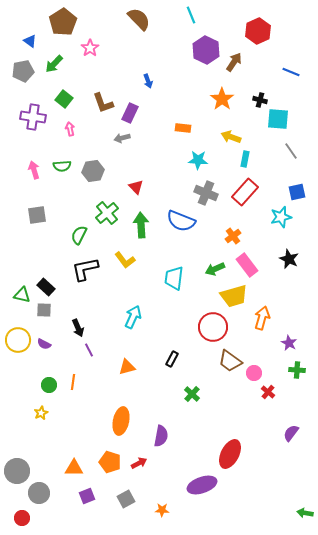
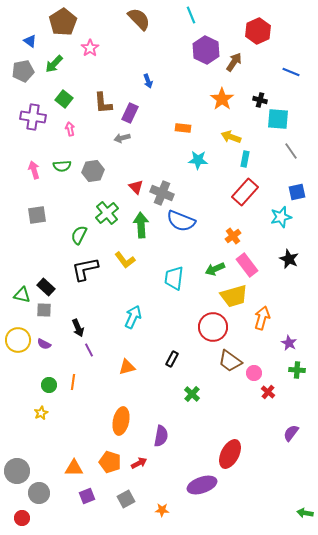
brown L-shape at (103, 103): rotated 15 degrees clockwise
gray cross at (206, 193): moved 44 px left
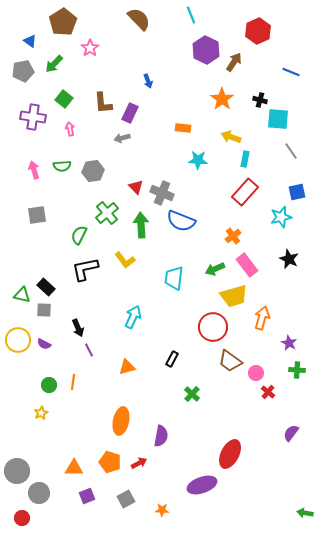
pink circle at (254, 373): moved 2 px right
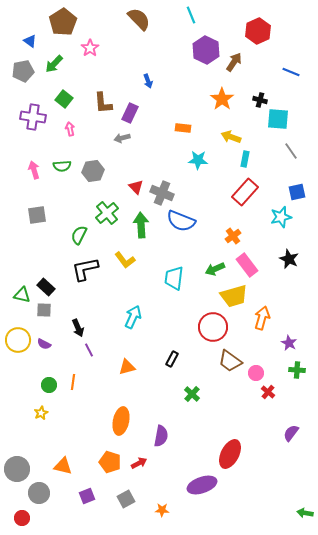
orange triangle at (74, 468): moved 11 px left, 2 px up; rotated 12 degrees clockwise
gray circle at (17, 471): moved 2 px up
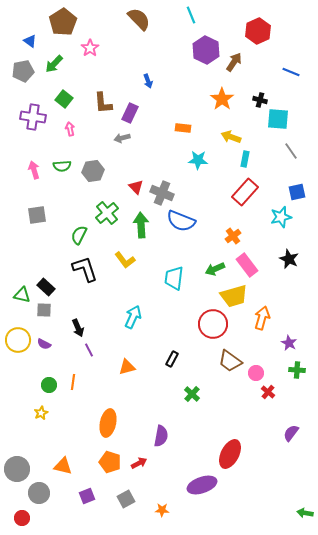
black L-shape at (85, 269): rotated 84 degrees clockwise
red circle at (213, 327): moved 3 px up
orange ellipse at (121, 421): moved 13 px left, 2 px down
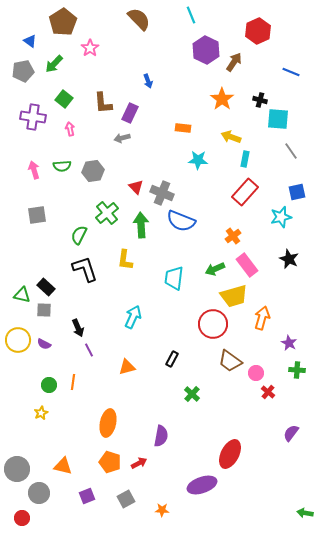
yellow L-shape at (125, 260): rotated 45 degrees clockwise
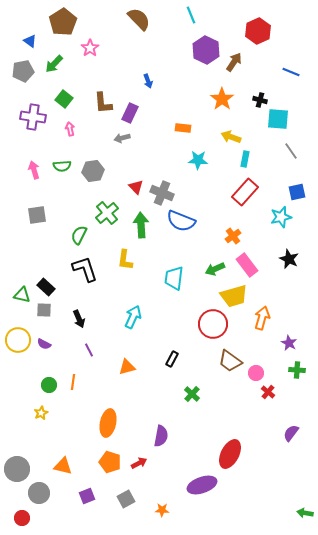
black arrow at (78, 328): moved 1 px right, 9 px up
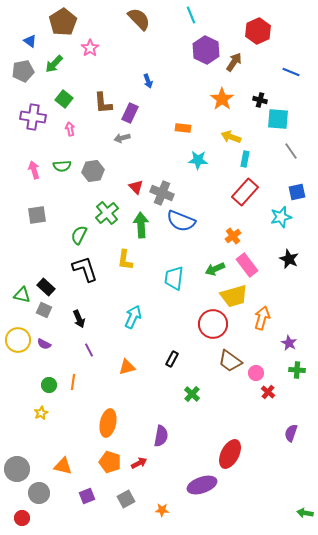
gray square at (44, 310): rotated 21 degrees clockwise
purple semicircle at (291, 433): rotated 18 degrees counterclockwise
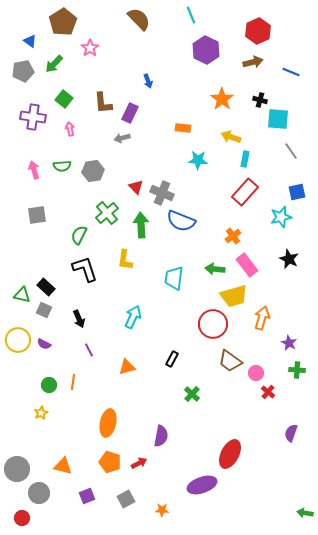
brown arrow at (234, 62): moved 19 px right; rotated 42 degrees clockwise
green arrow at (215, 269): rotated 30 degrees clockwise
